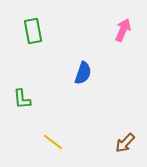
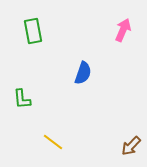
brown arrow: moved 6 px right, 3 px down
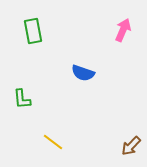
blue semicircle: rotated 90 degrees clockwise
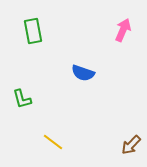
green L-shape: rotated 10 degrees counterclockwise
brown arrow: moved 1 px up
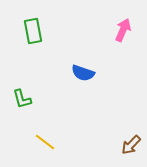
yellow line: moved 8 px left
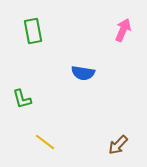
blue semicircle: rotated 10 degrees counterclockwise
brown arrow: moved 13 px left
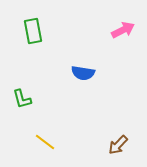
pink arrow: rotated 40 degrees clockwise
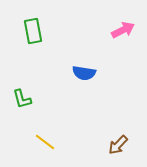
blue semicircle: moved 1 px right
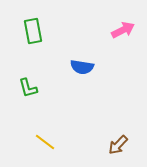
blue semicircle: moved 2 px left, 6 px up
green L-shape: moved 6 px right, 11 px up
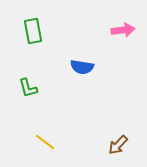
pink arrow: rotated 20 degrees clockwise
